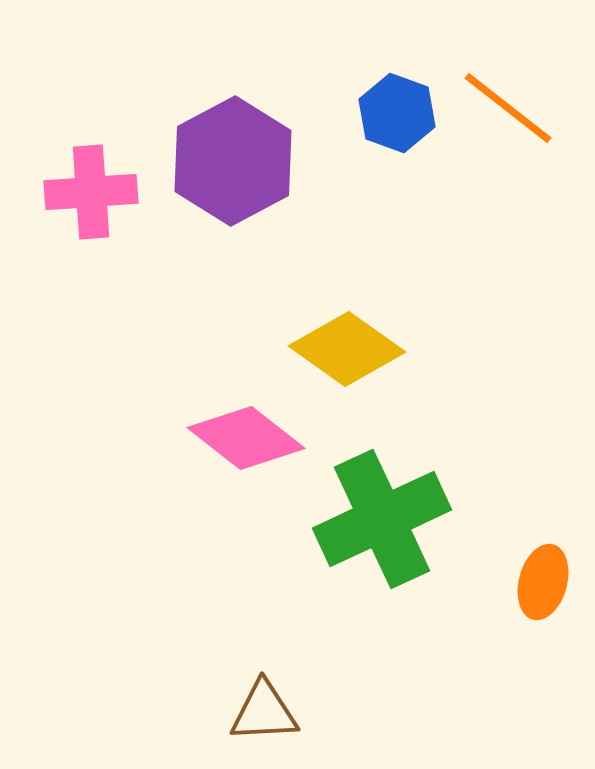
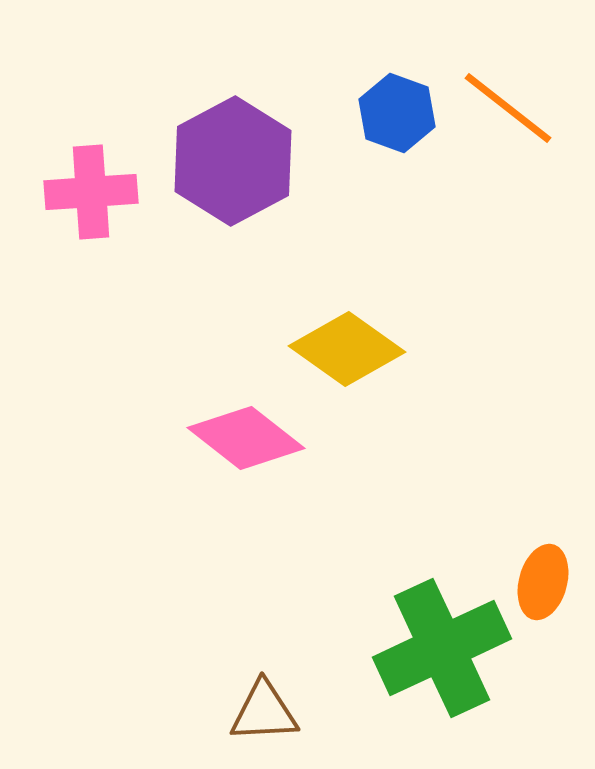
green cross: moved 60 px right, 129 px down
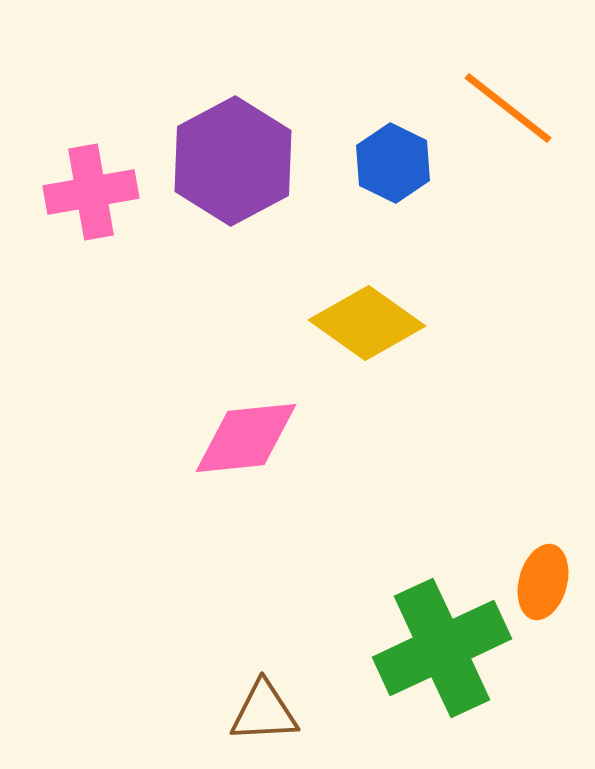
blue hexagon: moved 4 px left, 50 px down; rotated 6 degrees clockwise
pink cross: rotated 6 degrees counterclockwise
yellow diamond: moved 20 px right, 26 px up
pink diamond: rotated 44 degrees counterclockwise
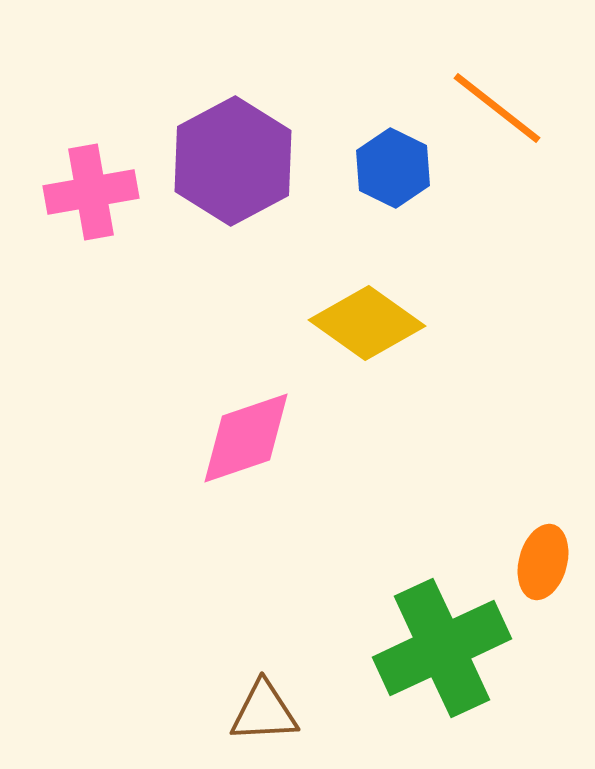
orange line: moved 11 px left
blue hexagon: moved 5 px down
pink diamond: rotated 13 degrees counterclockwise
orange ellipse: moved 20 px up
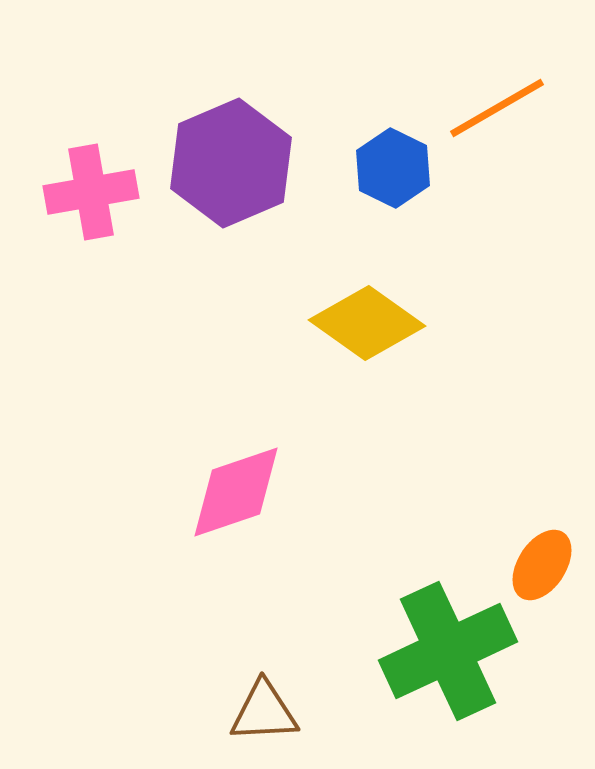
orange line: rotated 68 degrees counterclockwise
purple hexagon: moved 2 px left, 2 px down; rotated 5 degrees clockwise
pink diamond: moved 10 px left, 54 px down
orange ellipse: moved 1 px left, 3 px down; rotated 18 degrees clockwise
green cross: moved 6 px right, 3 px down
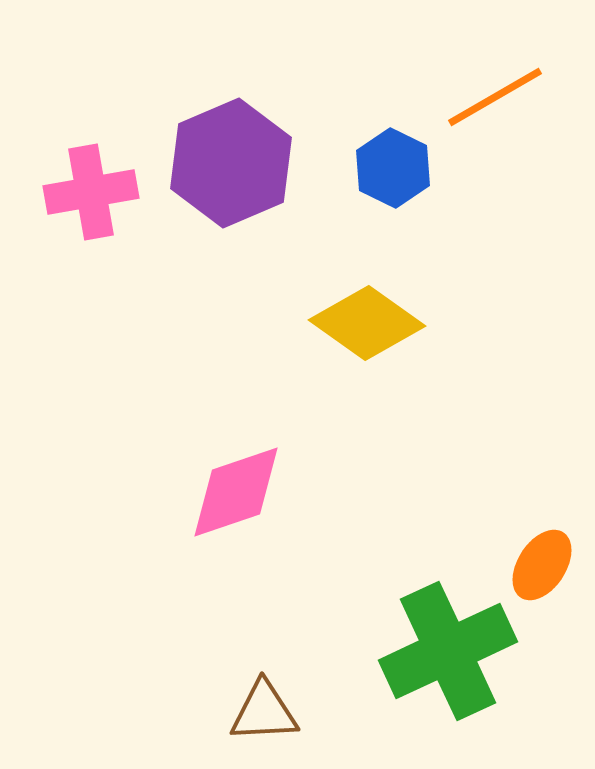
orange line: moved 2 px left, 11 px up
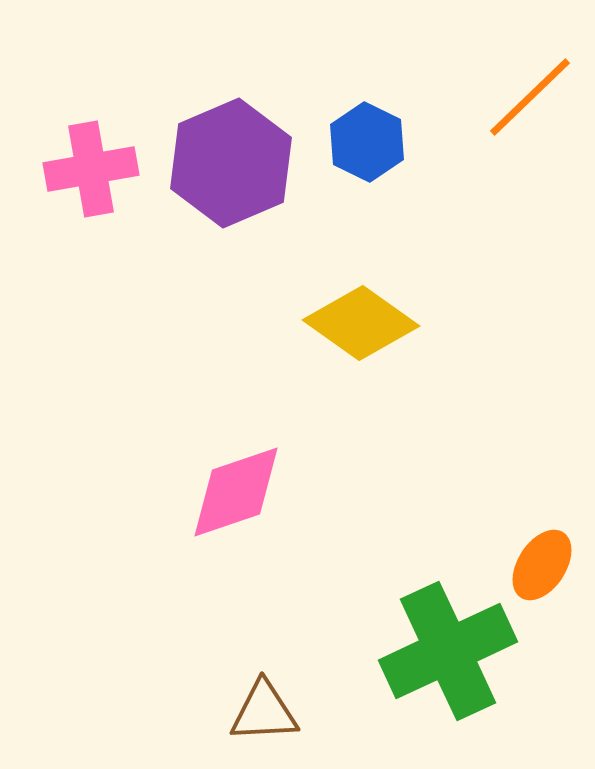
orange line: moved 35 px right; rotated 14 degrees counterclockwise
blue hexagon: moved 26 px left, 26 px up
pink cross: moved 23 px up
yellow diamond: moved 6 px left
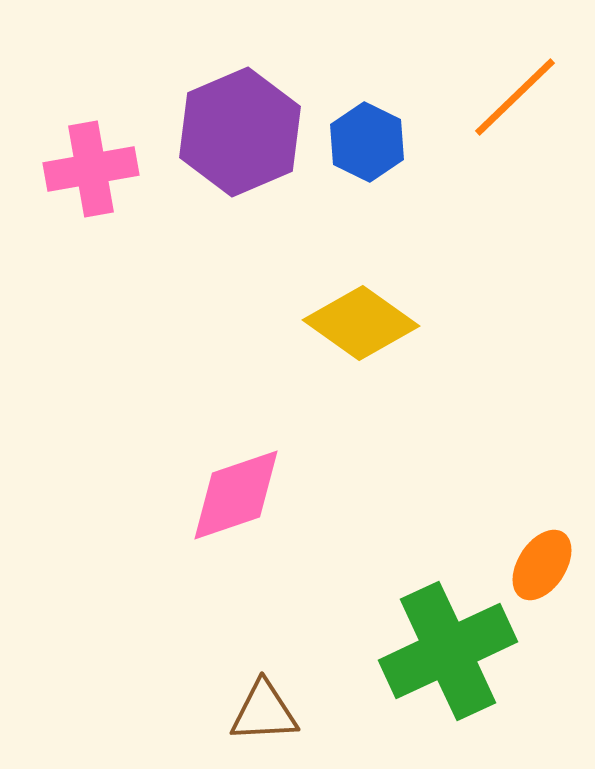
orange line: moved 15 px left
purple hexagon: moved 9 px right, 31 px up
pink diamond: moved 3 px down
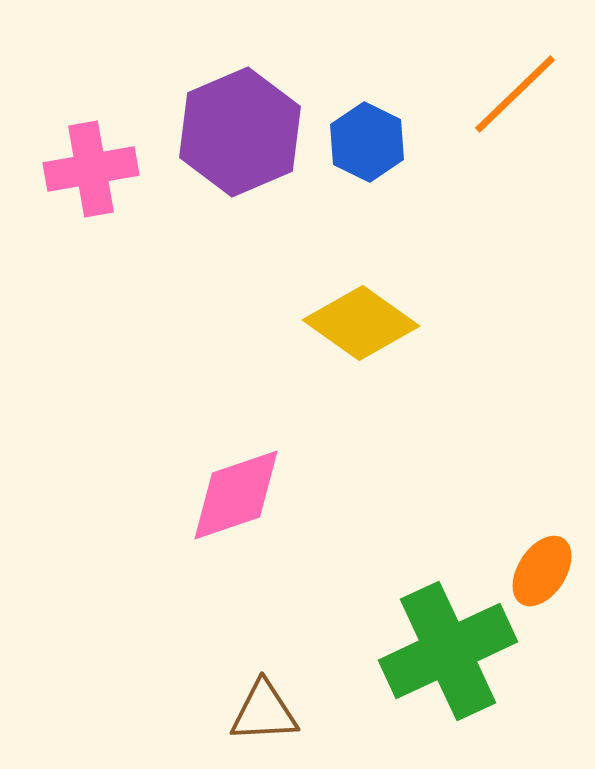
orange line: moved 3 px up
orange ellipse: moved 6 px down
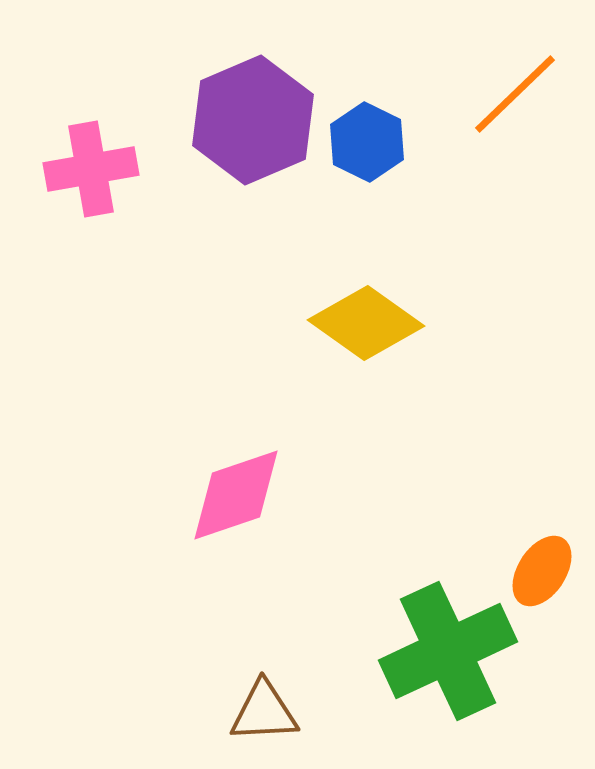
purple hexagon: moved 13 px right, 12 px up
yellow diamond: moved 5 px right
